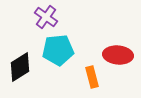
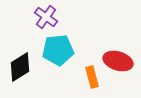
red ellipse: moved 6 px down; rotated 12 degrees clockwise
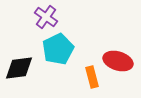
cyan pentagon: moved 1 px up; rotated 20 degrees counterclockwise
black diamond: moved 1 px left, 1 px down; rotated 24 degrees clockwise
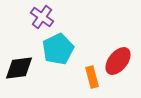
purple cross: moved 4 px left
red ellipse: rotated 68 degrees counterclockwise
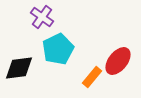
orange rectangle: rotated 55 degrees clockwise
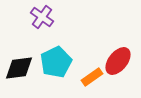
cyan pentagon: moved 2 px left, 13 px down
orange rectangle: rotated 15 degrees clockwise
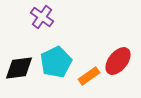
orange rectangle: moved 3 px left, 1 px up
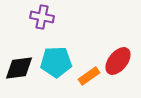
purple cross: rotated 25 degrees counterclockwise
cyan pentagon: rotated 24 degrees clockwise
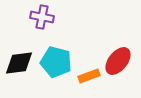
cyan pentagon: rotated 16 degrees clockwise
black diamond: moved 5 px up
orange rectangle: rotated 15 degrees clockwise
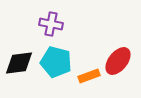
purple cross: moved 9 px right, 7 px down
